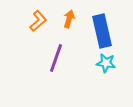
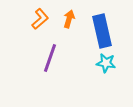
orange L-shape: moved 2 px right, 2 px up
purple line: moved 6 px left
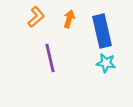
orange L-shape: moved 4 px left, 2 px up
purple line: rotated 32 degrees counterclockwise
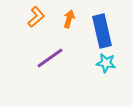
purple line: rotated 68 degrees clockwise
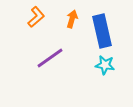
orange arrow: moved 3 px right
cyan star: moved 1 px left, 2 px down
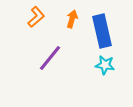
purple line: rotated 16 degrees counterclockwise
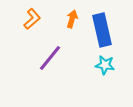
orange L-shape: moved 4 px left, 2 px down
blue rectangle: moved 1 px up
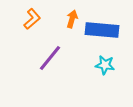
blue rectangle: rotated 72 degrees counterclockwise
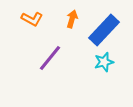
orange L-shape: rotated 70 degrees clockwise
blue rectangle: moved 2 px right; rotated 52 degrees counterclockwise
cyan star: moved 1 px left, 3 px up; rotated 24 degrees counterclockwise
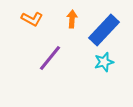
orange arrow: rotated 12 degrees counterclockwise
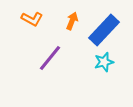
orange arrow: moved 2 px down; rotated 18 degrees clockwise
